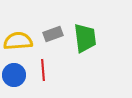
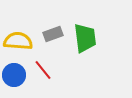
yellow semicircle: rotated 8 degrees clockwise
red line: rotated 35 degrees counterclockwise
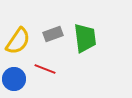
yellow semicircle: rotated 120 degrees clockwise
red line: moved 2 px right, 1 px up; rotated 30 degrees counterclockwise
blue circle: moved 4 px down
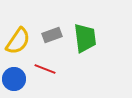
gray rectangle: moved 1 px left, 1 px down
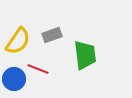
green trapezoid: moved 17 px down
red line: moved 7 px left
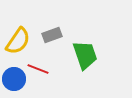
green trapezoid: rotated 12 degrees counterclockwise
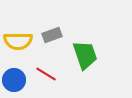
yellow semicircle: rotated 56 degrees clockwise
red line: moved 8 px right, 5 px down; rotated 10 degrees clockwise
blue circle: moved 1 px down
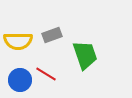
blue circle: moved 6 px right
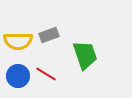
gray rectangle: moved 3 px left
blue circle: moved 2 px left, 4 px up
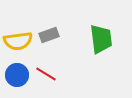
yellow semicircle: rotated 8 degrees counterclockwise
green trapezoid: moved 16 px right, 16 px up; rotated 12 degrees clockwise
blue circle: moved 1 px left, 1 px up
